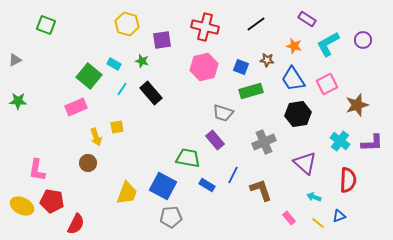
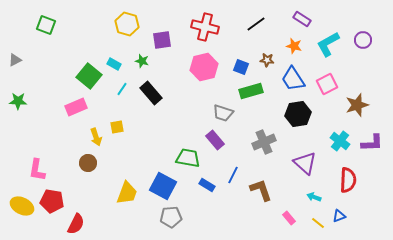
purple rectangle at (307, 19): moved 5 px left
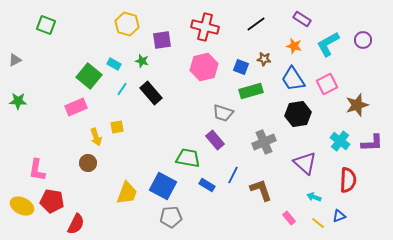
brown star at (267, 60): moved 3 px left, 1 px up
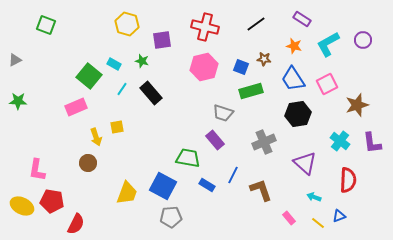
purple L-shape at (372, 143): rotated 85 degrees clockwise
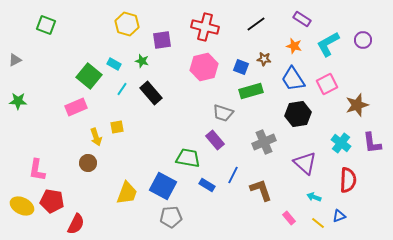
cyan cross at (340, 141): moved 1 px right, 2 px down
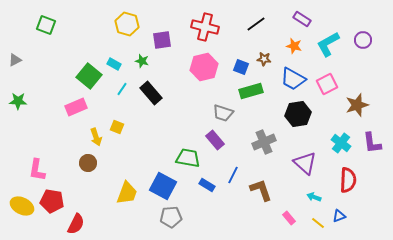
blue trapezoid at (293, 79): rotated 28 degrees counterclockwise
yellow square at (117, 127): rotated 32 degrees clockwise
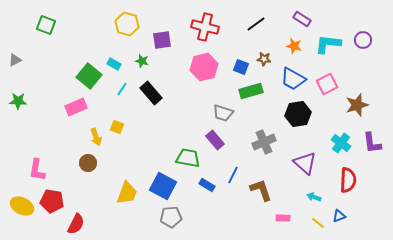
cyan L-shape at (328, 44): rotated 36 degrees clockwise
pink rectangle at (289, 218): moved 6 px left; rotated 48 degrees counterclockwise
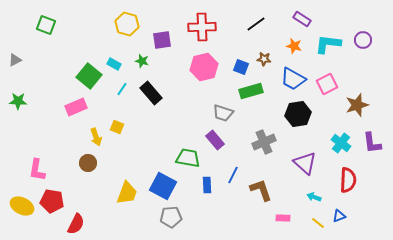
red cross at (205, 27): moved 3 px left; rotated 16 degrees counterclockwise
blue rectangle at (207, 185): rotated 56 degrees clockwise
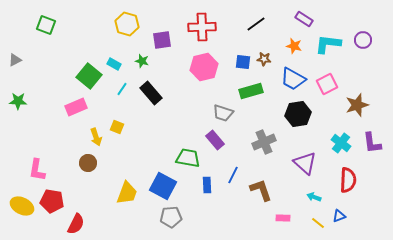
purple rectangle at (302, 19): moved 2 px right
blue square at (241, 67): moved 2 px right, 5 px up; rotated 14 degrees counterclockwise
